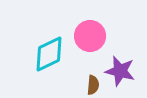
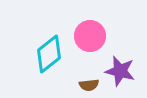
cyan diamond: rotated 12 degrees counterclockwise
brown semicircle: moved 4 px left; rotated 78 degrees clockwise
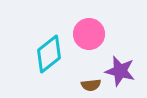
pink circle: moved 1 px left, 2 px up
brown semicircle: moved 2 px right
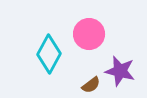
cyan diamond: rotated 24 degrees counterclockwise
brown semicircle: rotated 30 degrees counterclockwise
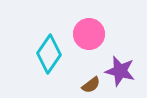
cyan diamond: rotated 6 degrees clockwise
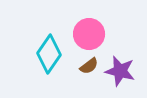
brown semicircle: moved 2 px left, 19 px up
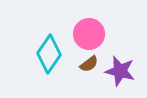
brown semicircle: moved 2 px up
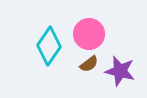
cyan diamond: moved 8 px up
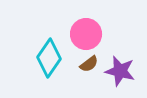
pink circle: moved 3 px left
cyan diamond: moved 12 px down
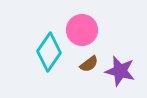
pink circle: moved 4 px left, 4 px up
cyan diamond: moved 6 px up
